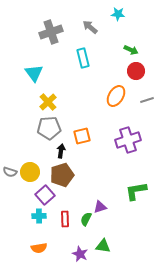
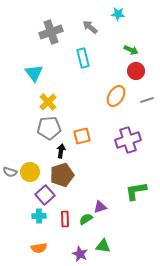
green semicircle: rotated 32 degrees clockwise
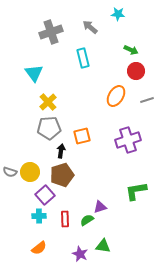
green semicircle: moved 1 px right, 1 px down
orange semicircle: rotated 28 degrees counterclockwise
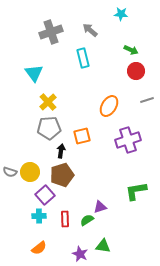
cyan star: moved 3 px right
gray arrow: moved 3 px down
orange ellipse: moved 7 px left, 10 px down
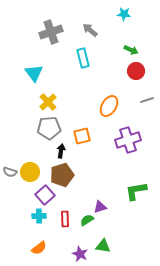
cyan star: moved 3 px right
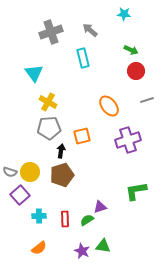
yellow cross: rotated 18 degrees counterclockwise
orange ellipse: rotated 70 degrees counterclockwise
purple square: moved 25 px left
purple star: moved 2 px right, 3 px up
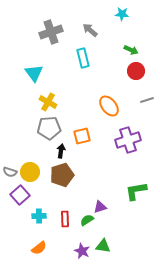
cyan star: moved 2 px left
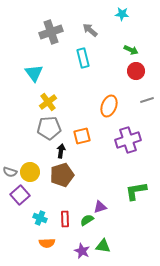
yellow cross: rotated 24 degrees clockwise
orange ellipse: rotated 60 degrees clockwise
cyan cross: moved 1 px right, 2 px down; rotated 24 degrees clockwise
orange semicircle: moved 8 px right, 5 px up; rotated 35 degrees clockwise
